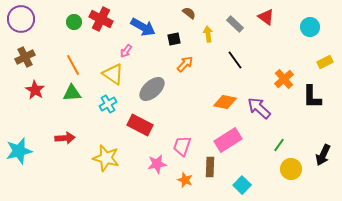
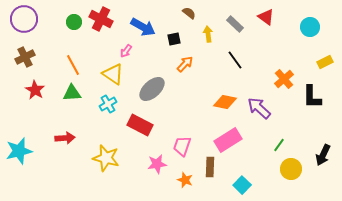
purple circle: moved 3 px right
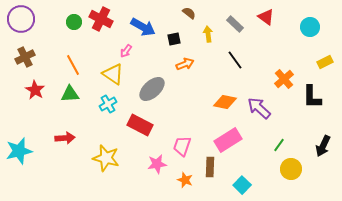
purple circle: moved 3 px left
orange arrow: rotated 24 degrees clockwise
green triangle: moved 2 px left, 1 px down
black arrow: moved 9 px up
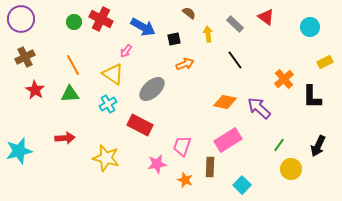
black arrow: moved 5 px left
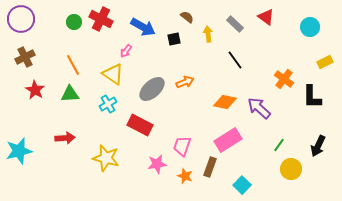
brown semicircle: moved 2 px left, 4 px down
orange arrow: moved 18 px down
orange cross: rotated 12 degrees counterclockwise
brown rectangle: rotated 18 degrees clockwise
orange star: moved 4 px up
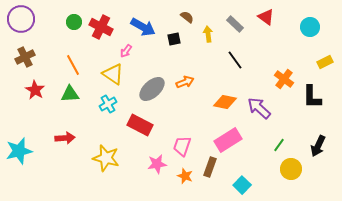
red cross: moved 8 px down
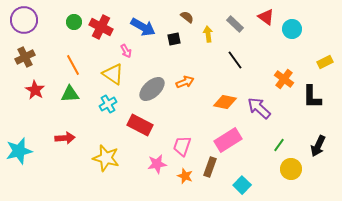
purple circle: moved 3 px right, 1 px down
cyan circle: moved 18 px left, 2 px down
pink arrow: rotated 64 degrees counterclockwise
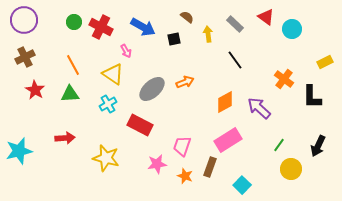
orange diamond: rotated 40 degrees counterclockwise
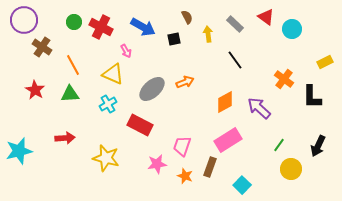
brown semicircle: rotated 24 degrees clockwise
brown cross: moved 17 px right, 10 px up; rotated 30 degrees counterclockwise
yellow triangle: rotated 10 degrees counterclockwise
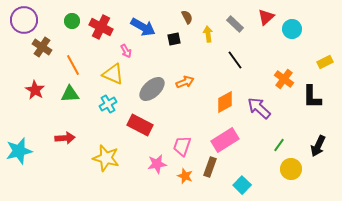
red triangle: rotated 42 degrees clockwise
green circle: moved 2 px left, 1 px up
pink rectangle: moved 3 px left
